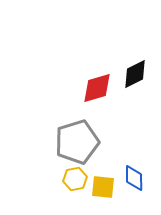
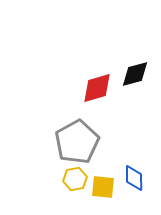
black diamond: rotated 12 degrees clockwise
gray pentagon: rotated 12 degrees counterclockwise
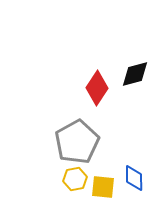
red diamond: rotated 40 degrees counterclockwise
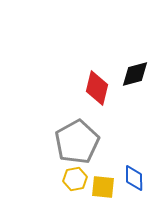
red diamond: rotated 20 degrees counterclockwise
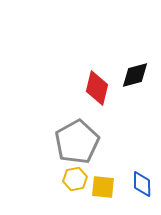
black diamond: moved 1 px down
blue diamond: moved 8 px right, 6 px down
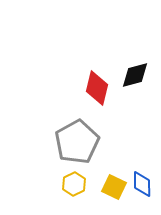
yellow hexagon: moved 1 px left, 5 px down; rotated 15 degrees counterclockwise
yellow square: moved 11 px right; rotated 20 degrees clockwise
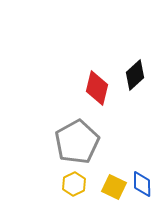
black diamond: rotated 28 degrees counterclockwise
